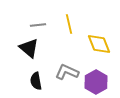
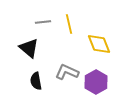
gray line: moved 5 px right, 3 px up
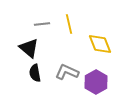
gray line: moved 1 px left, 2 px down
yellow diamond: moved 1 px right
black semicircle: moved 1 px left, 8 px up
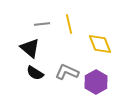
black triangle: moved 1 px right
black semicircle: rotated 48 degrees counterclockwise
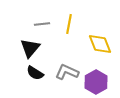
yellow line: rotated 24 degrees clockwise
black triangle: rotated 30 degrees clockwise
